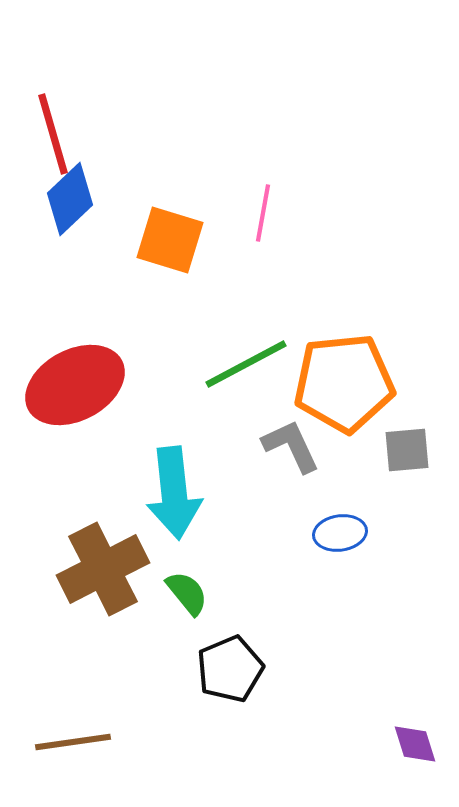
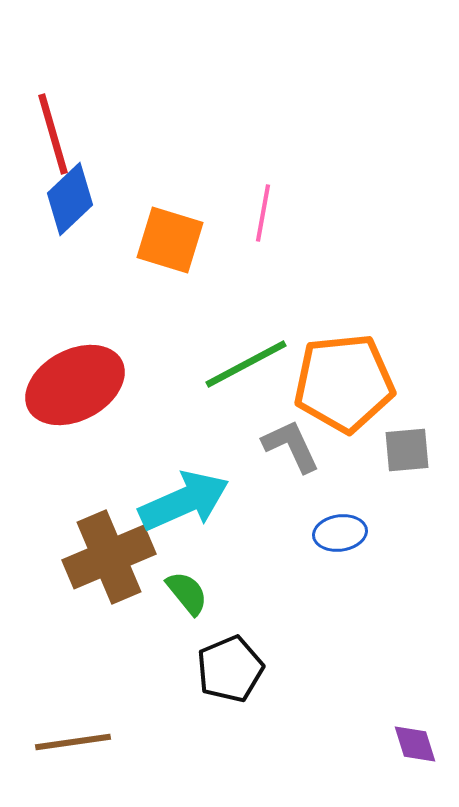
cyan arrow: moved 10 px right, 8 px down; rotated 108 degrees counterclockwise
brown cross: moved 6 px right, 12 px up; rotated 4 degrees clockwise
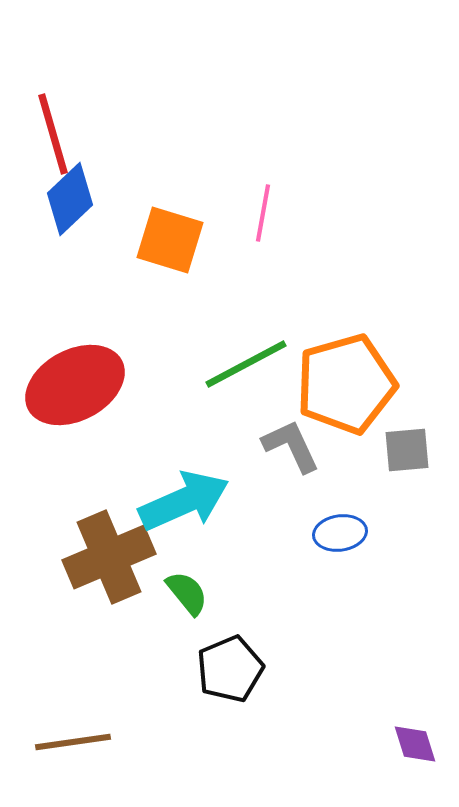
orange pentagon: moved 2 px right, 1 px down; rotated 10 degrees counterclockwise
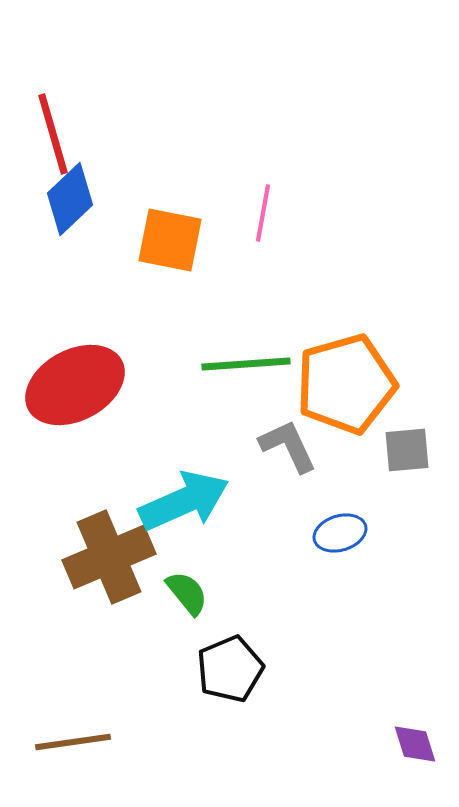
orange square: rotated 6 degrees counterclockwise
green line: rotated 24 degrees clockwise
gray L-shape: moved 3 px left
blue ellipse: rotated 9 degrees counterclockwise
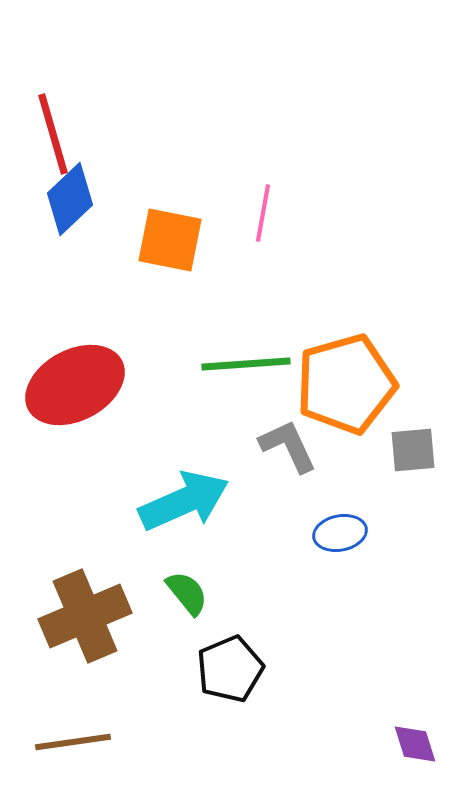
gray square: moved 6 px right
blue ellipse: rotated 6 degrees clockwise
brown cross: moved 24 px left, 59 px down
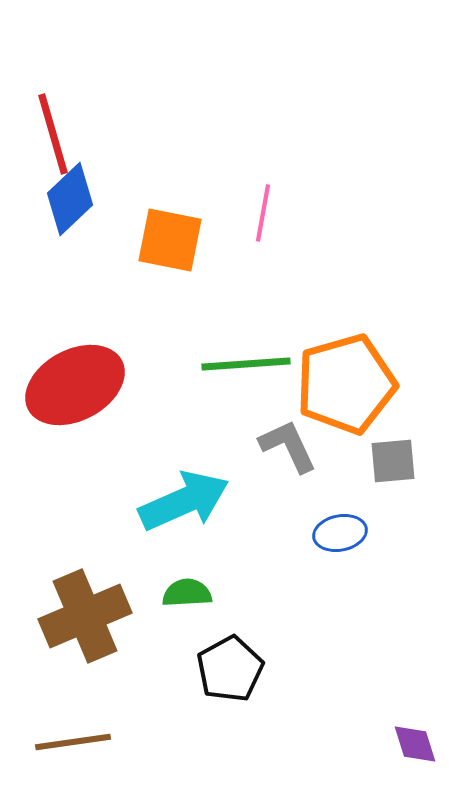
gray square: moved 20 px left, 11 px down
green semicircle: rotated 54 degrees counterclockwise
black pentagon: rotated 6 degrees counterclockwise
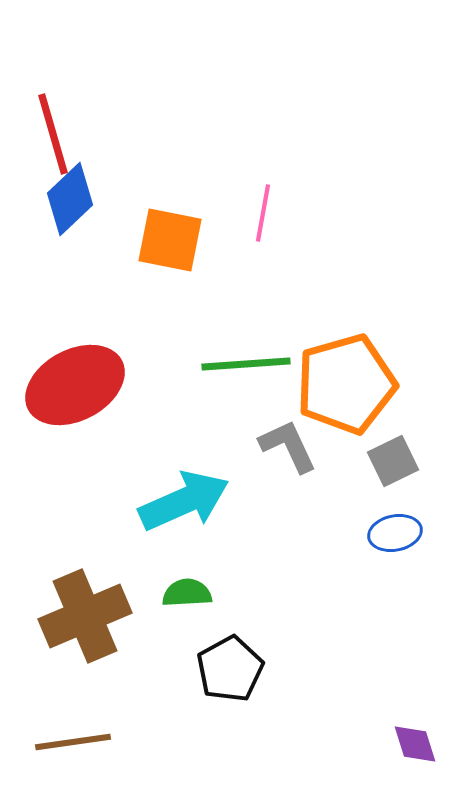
gray square: rotated 21 degrees counterclockwise
blue ellipse: moved 55 px right
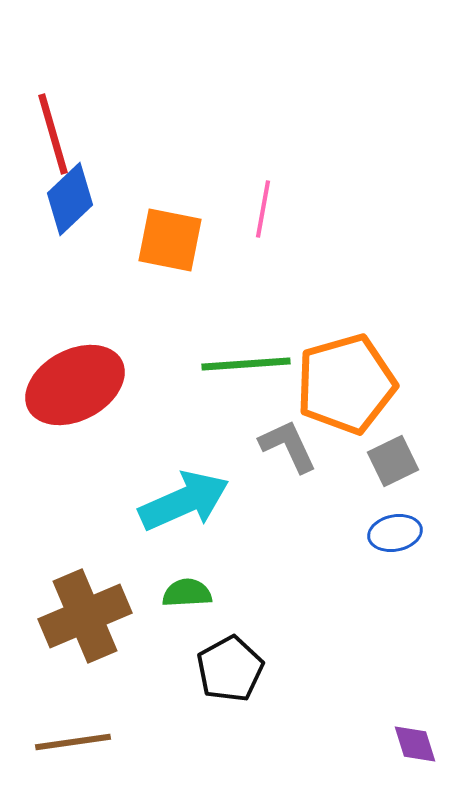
pink line: moved 4 px up
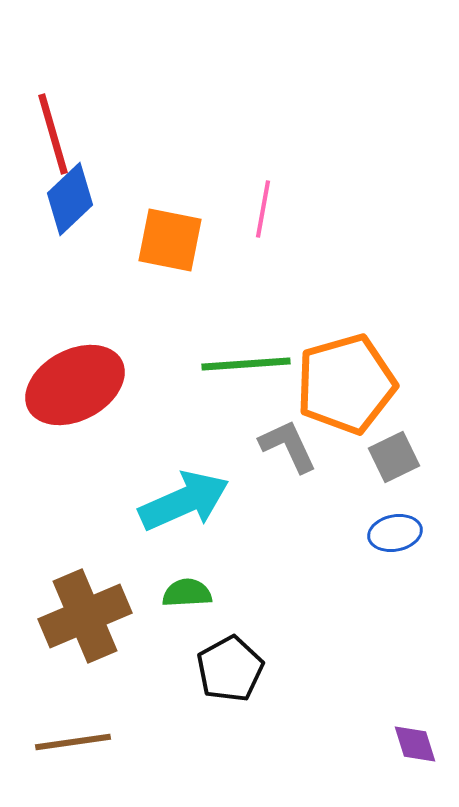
gray square: moved 1 px right, 4 px up
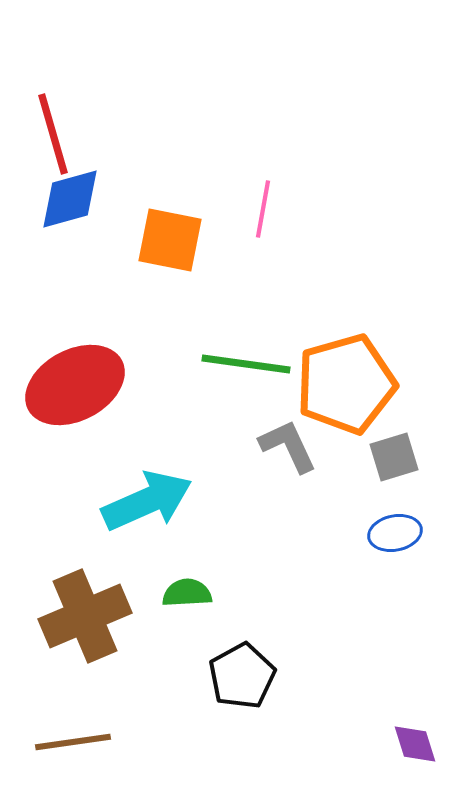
blue diamond: rotated 28 degrees clockwise
green line: rotated 12 degrees clockwise
gray square: rotated 9 degrees clockwise
cyan arrow: moved 37 px left
black pentagon: moved 12 px right, 7 px down
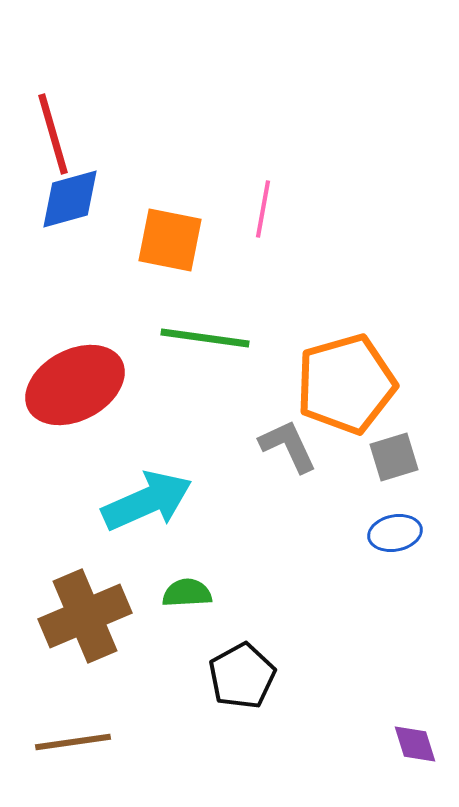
green line: moved 41 px left, 26 px up
